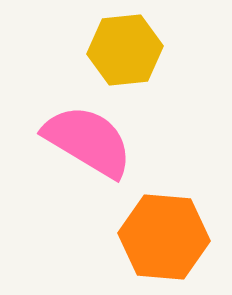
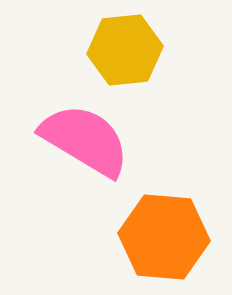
pink semicircle: moved 3 px left, 1 px up
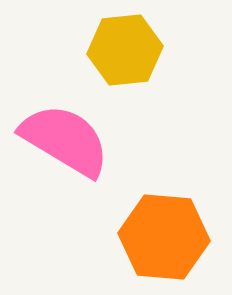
pink semicircle: moved 20 px left
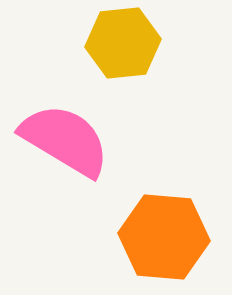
yellow hexagon: moved 2 px left, 7 px up
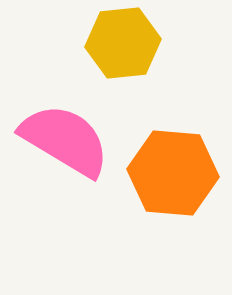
orange hexagon: moved 9 px right, 64 px up
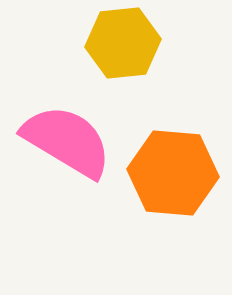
pink semicircle: moved 2 px right, 1 px down
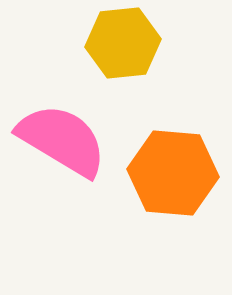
pink semicircle: moved 5 px left, 1 px up
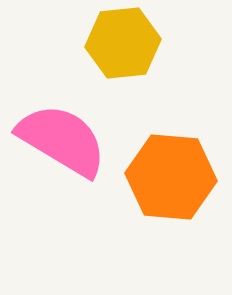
orange hexagon: moved 2 px left, 4 px down
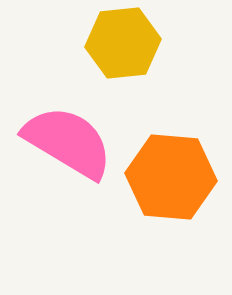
pink semicircle: moved 6 px right, 2 px down
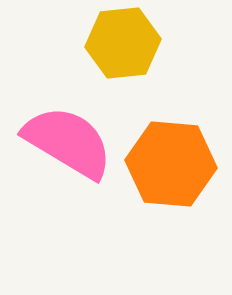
orange hexagon: moved 13 px up
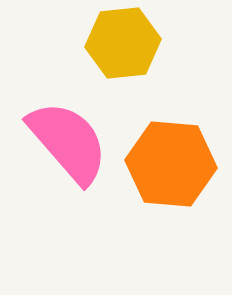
pink semicircle: rotated 18 degrees clockwise
